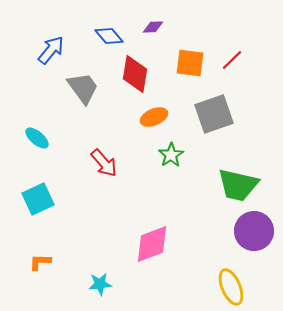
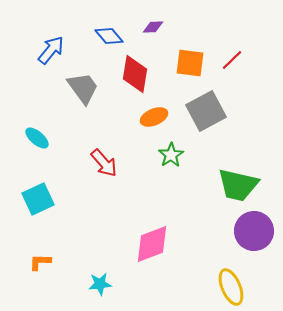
gray square: moved 8 px left, 3 px up; rotated 9 degrees counterclockwise
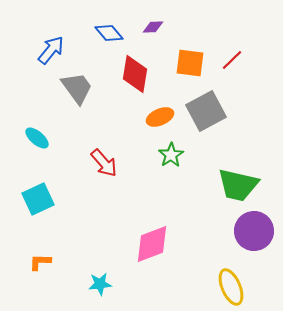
blue diamond: moved 3 px up
gray trapezoid: moved 6 px left
orange ellipse: moved 6 px right
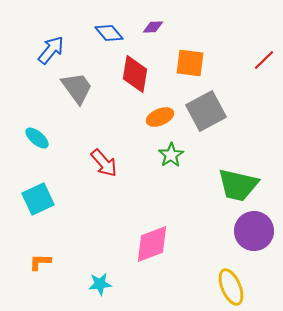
red line: moved 32 px right
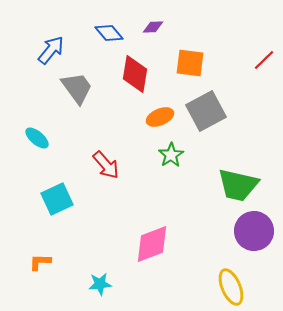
red arrow: moved 2 px right, 2 px down
cyan square: moved 19 px right
